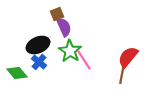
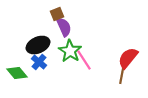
red semicircle: moved 1 px down
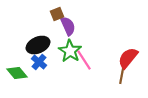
purple semicircle: moved 4 px right, 1 px up
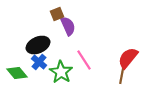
green star: moved 9 px left, 21 px down
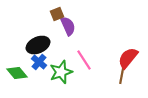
green star: rotated 20 degrees clockwise
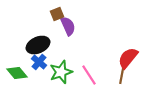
pink line: moved 5 px right, 15 px down
